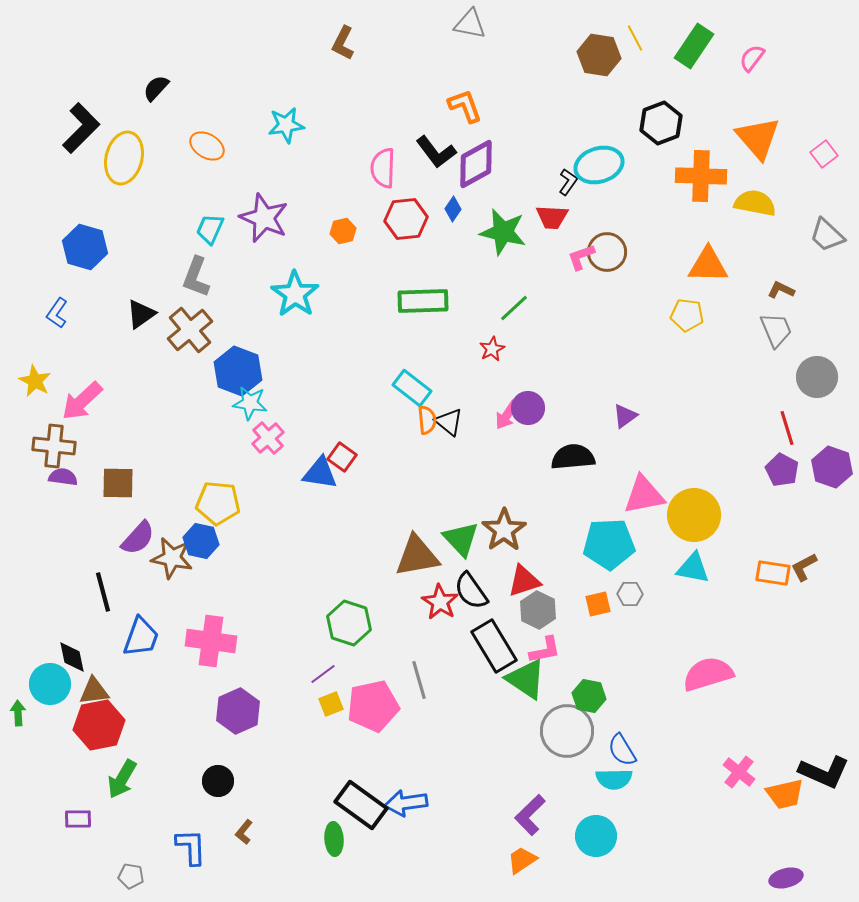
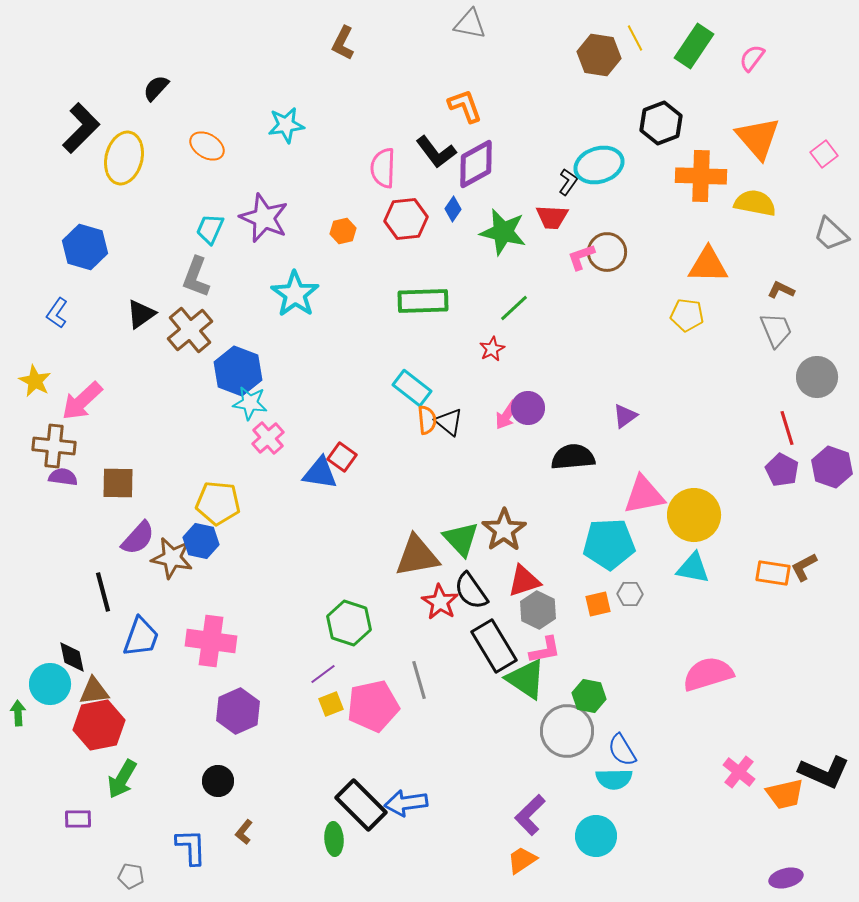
gray trapezoid at (827, 235): moved 4 px right, 1 px up
black rectangle at (361, 805): rotated 9 degrees clockwise
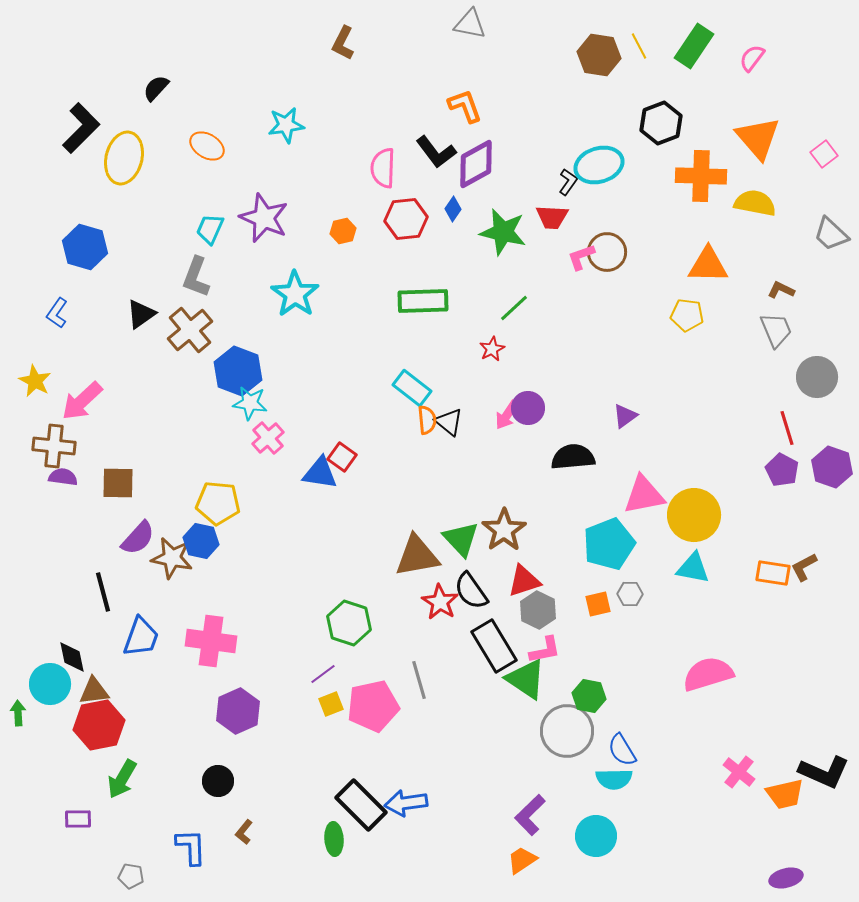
yellow line at (635, 38): moved 4 px right, 8 px down
cyan pentagon at (609, 544): rotated 18 degrees counterclockwise
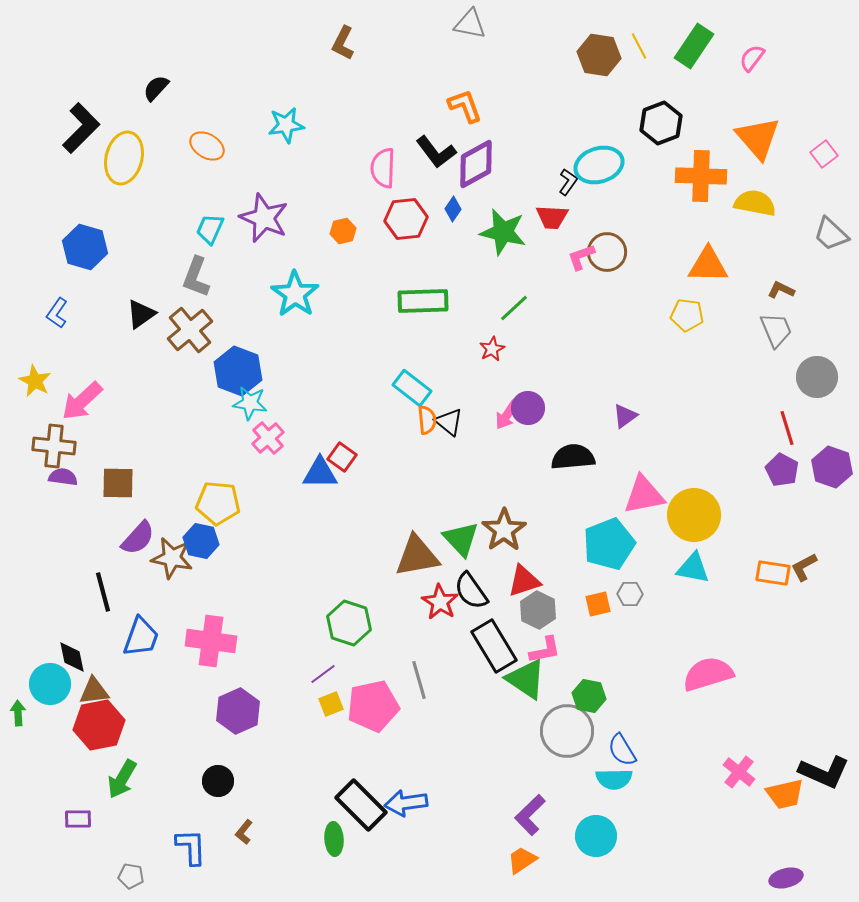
blue triangle at (320, 473): rotated 9 degrees counterclockwise
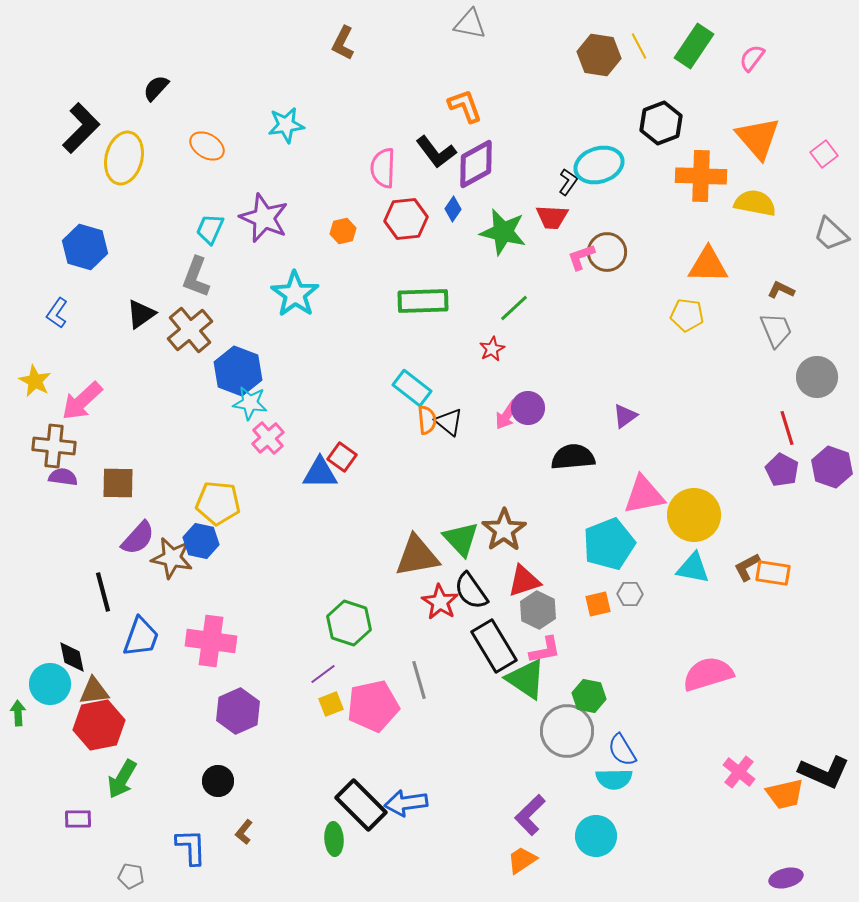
brown L-shape at (804, 567): moved 57 px left
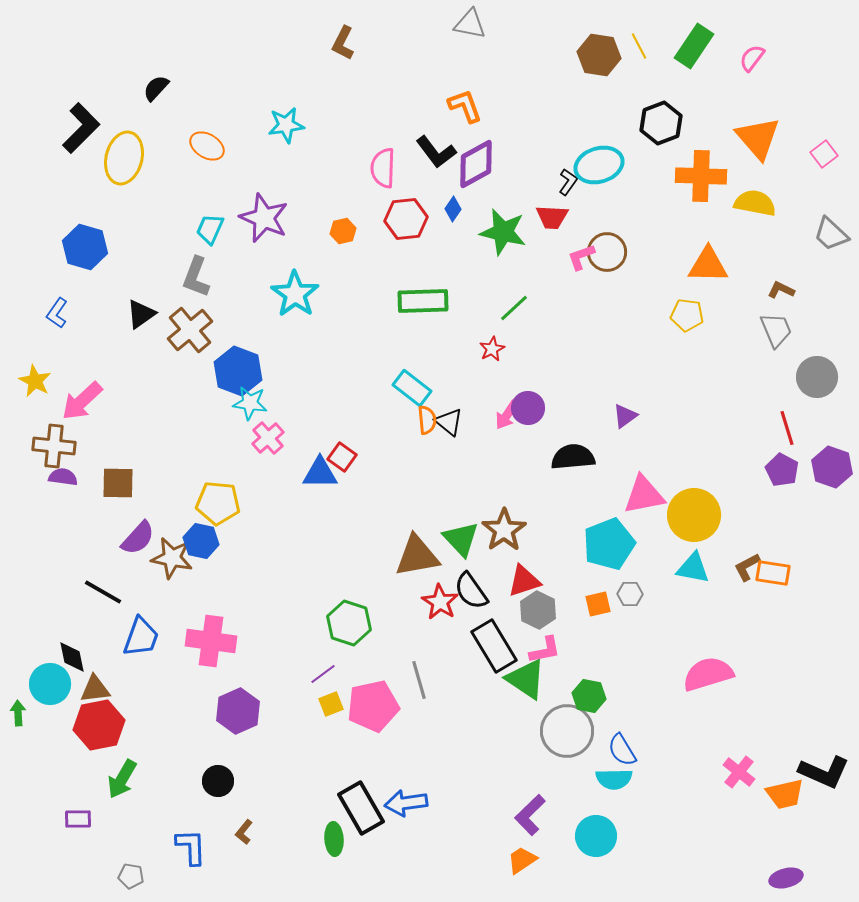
black line at (103, 592): rotated 45 degrees counterclockwise
brown triangle at (94, 691): moved 1 px right, 2 px up
black rectangle at (361, 805): moved 3 px down; rotated 15 degrees clockwise
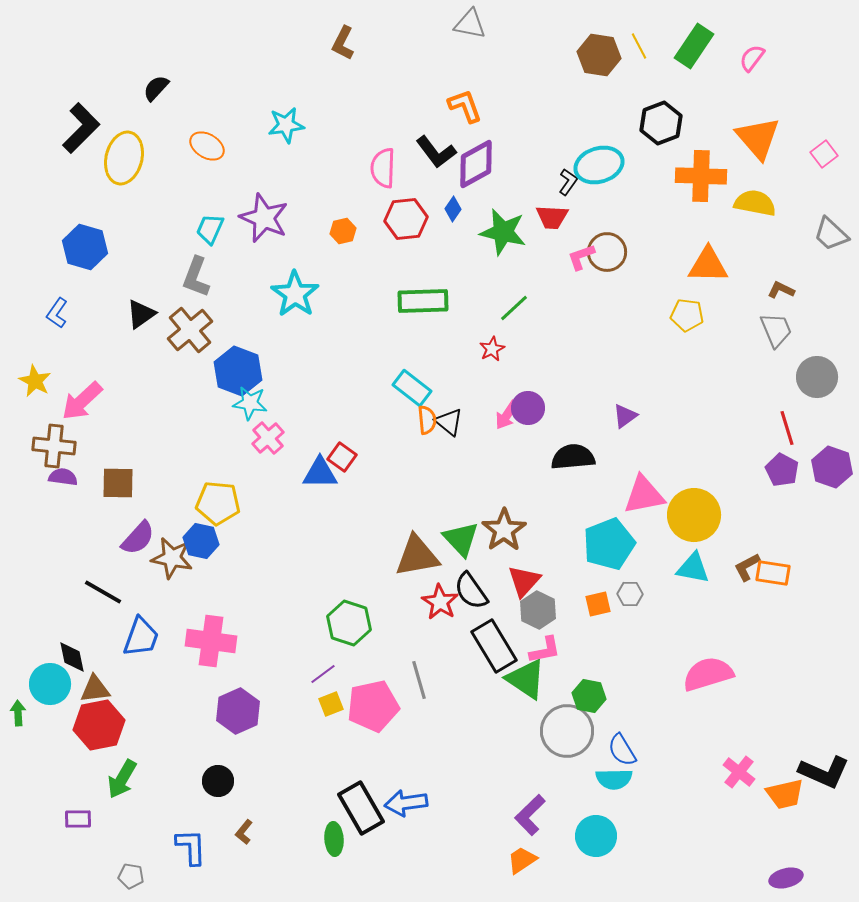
red triangle at (524, 581): rotated 30 degrees counterclockwise
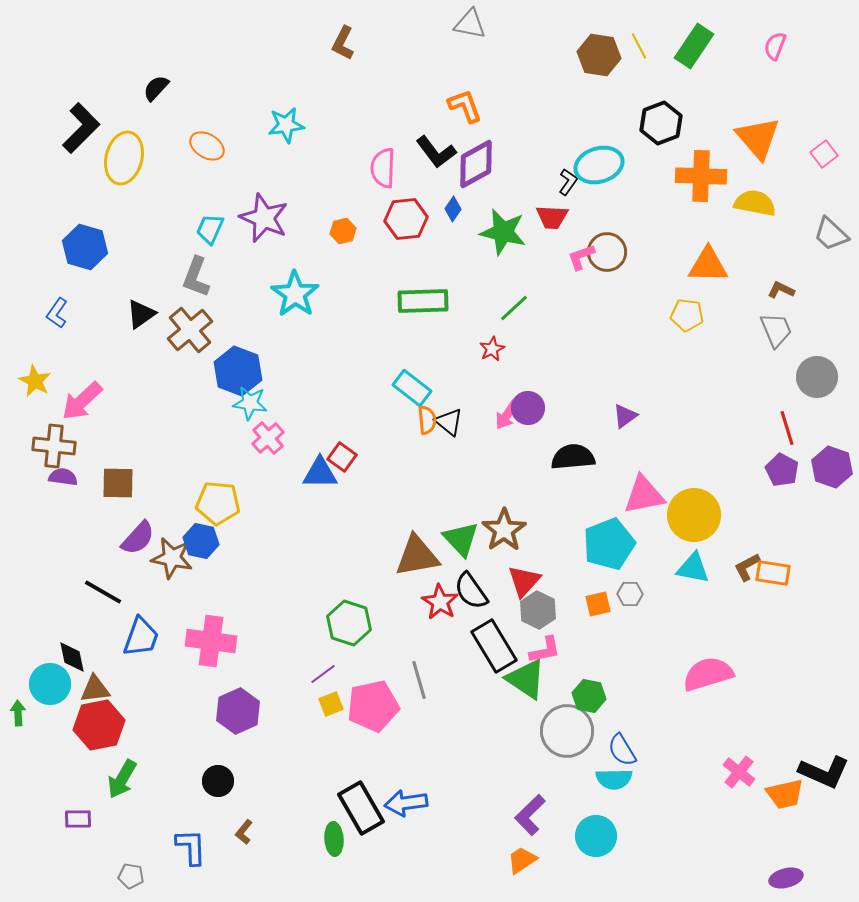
pink semicircle at (752, 58): moved 23 px right, 12 px up; rotated 16 degrees counterclockwise
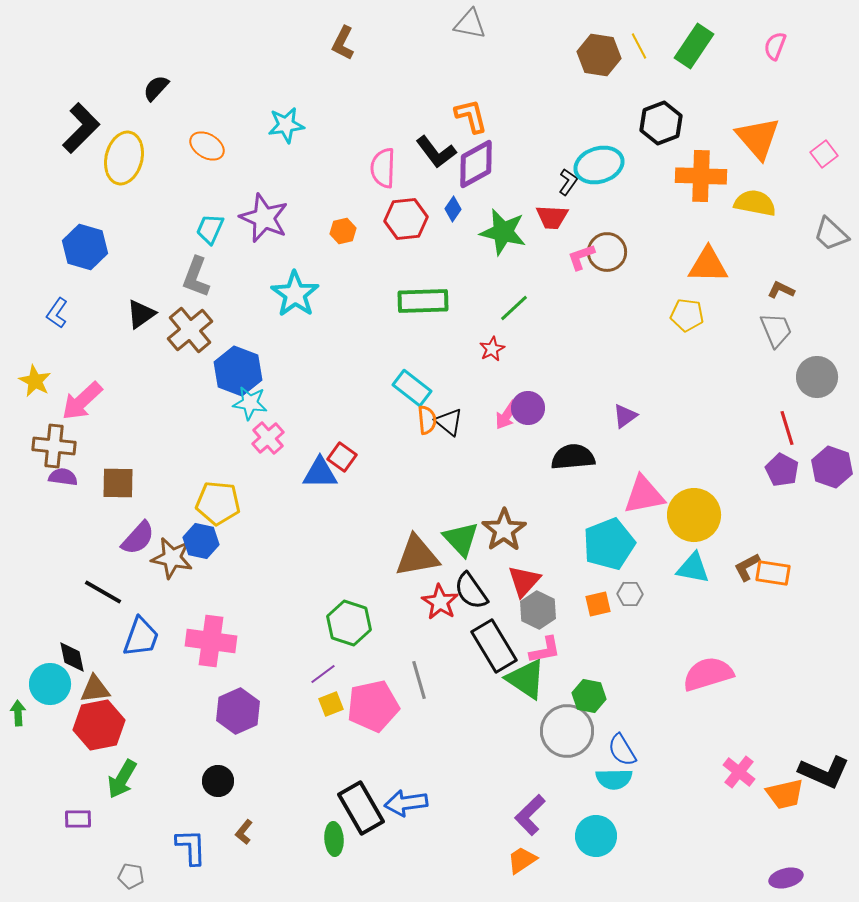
orange L-shape at (465, 106): moved 6 px right, 10 px down; rotated 6 degrees clockwise
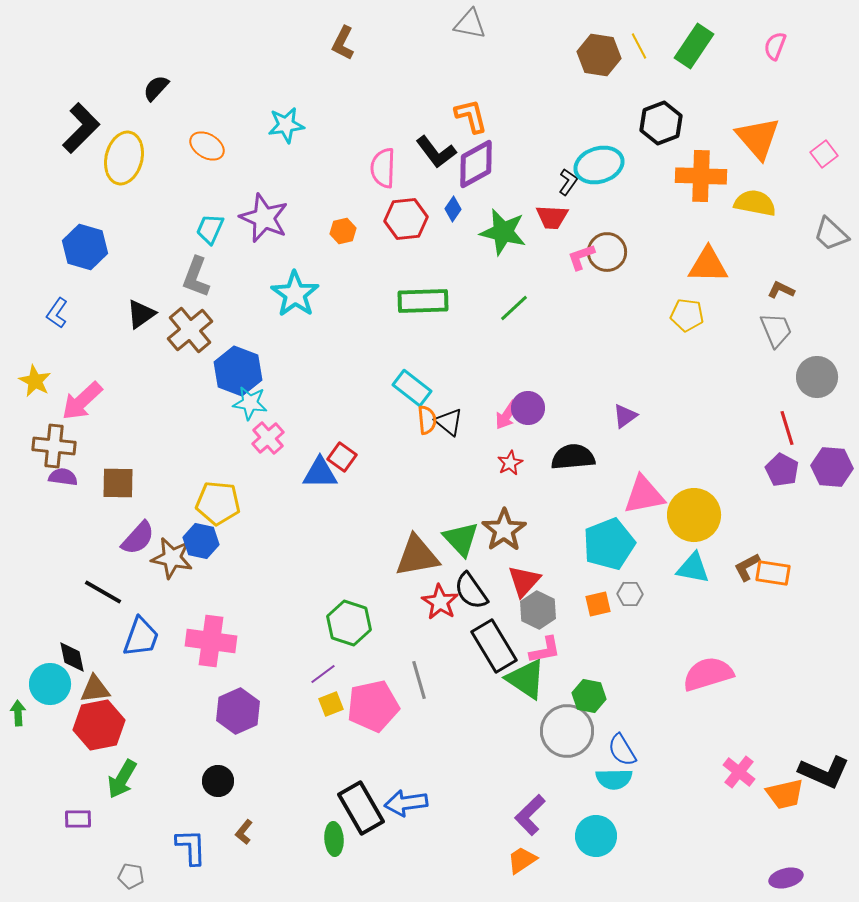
red star at (492, 349): moved 18 px right, 114 px down
purple hexagon at (832, 467): rotated 15 degrees counterclockwise
